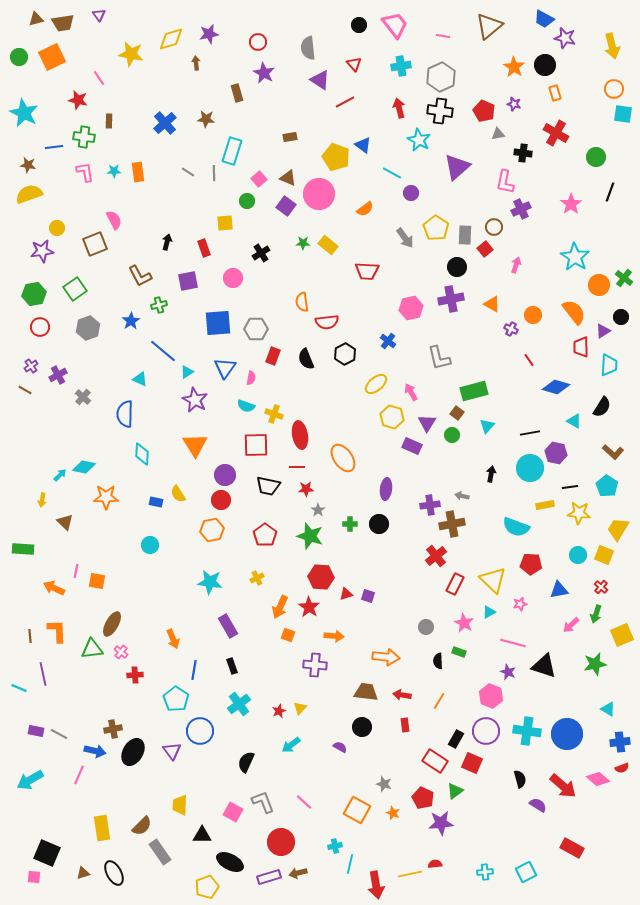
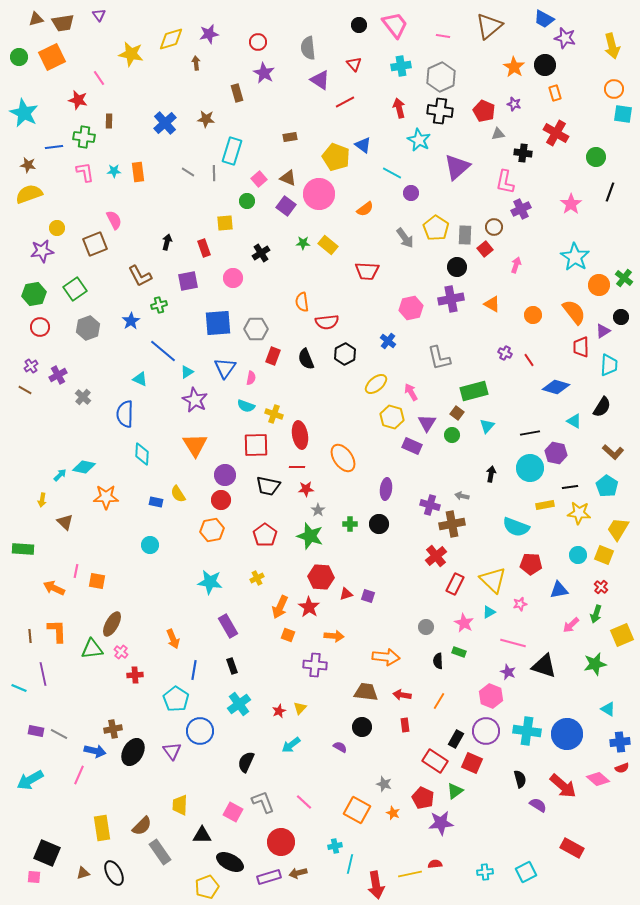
purple cross at (511, 329): moved 6 px left, 24 px down
purple cross at (430, 505): rotated 24 degrees clockwise
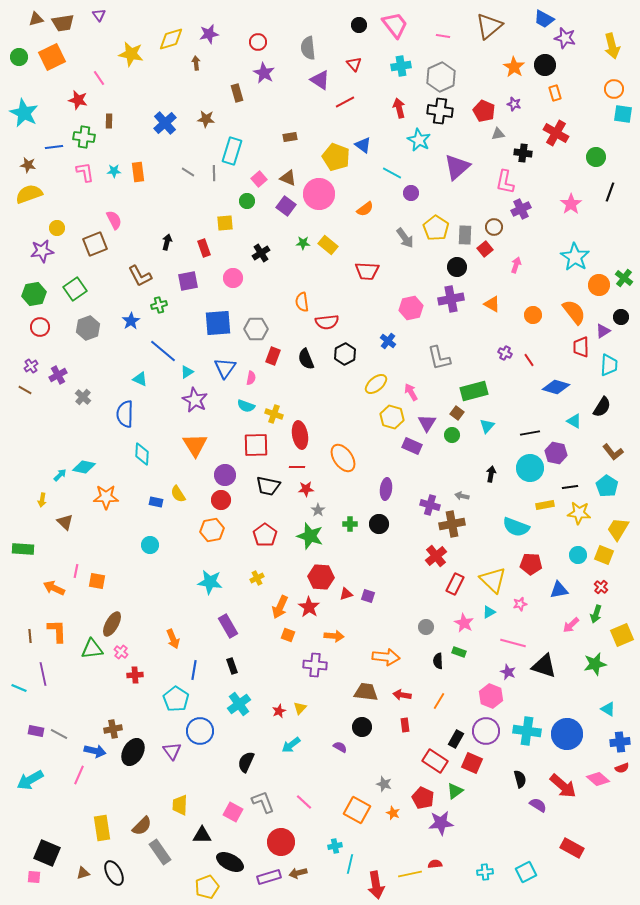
brown L-shape at (613, 452): rotated 10 degrees clockwise
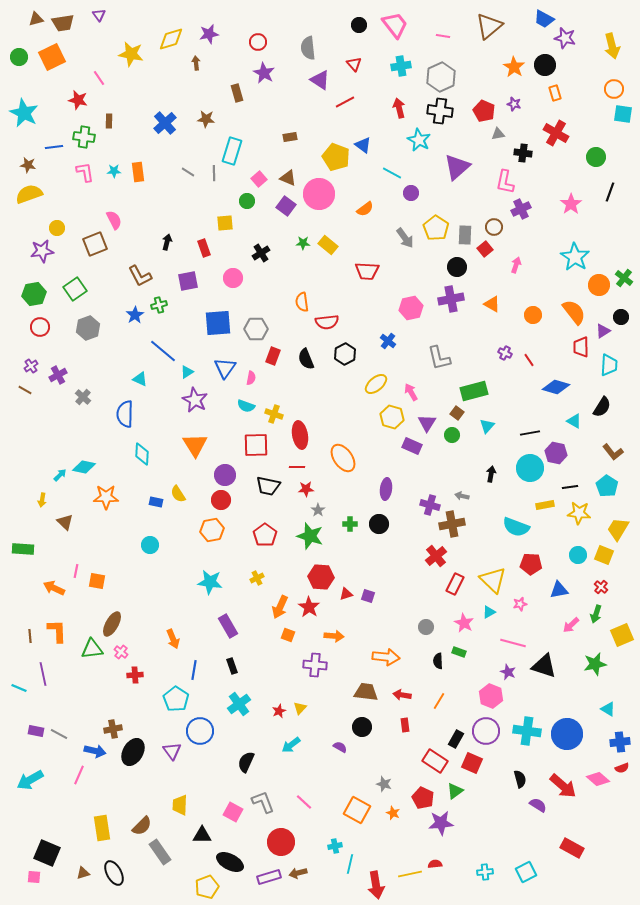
blue star at (131, 321): moved 4 px right, 6 px up
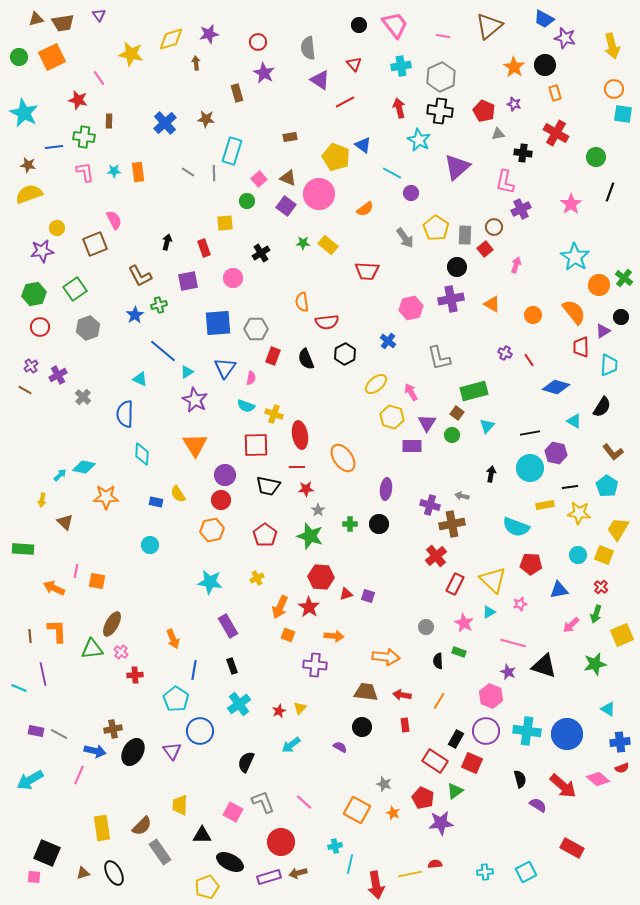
purple rectangle at (412, 446): rotated 24 degrees counterclockwise
